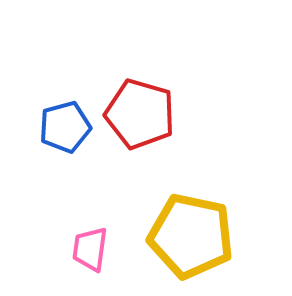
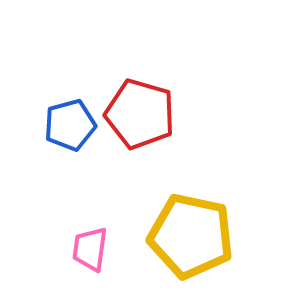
blue pentagon: moved 5 px right, 2 px up
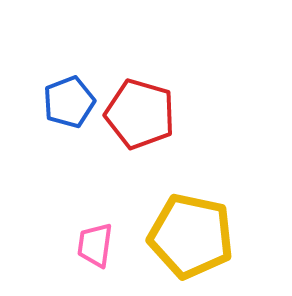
blue pentagon: moved 1 px left, 23 px up; rotated 6 degrees counterclockwise
pink trapezoid: moved 5 px right, 4 px up
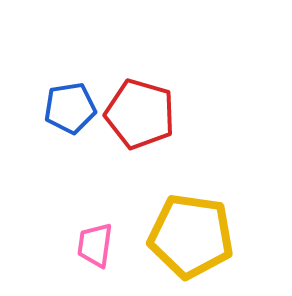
blue pentagon: moved 1 px right, 6 px down; rotated 12 degrees clockwise
yellow pentagon: rotated 4 degrees counterclockwise
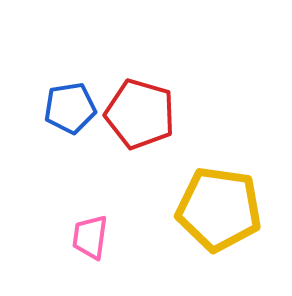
yellow pentagon: moved 28 px right, 27 px up
pink trapezoid: moved 5 px left, 8 px up
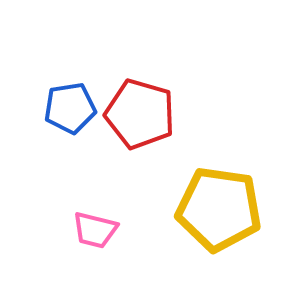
pink trapezoid: moved 5 px right, 7 px up; rotated 84 degrees counterclockwise
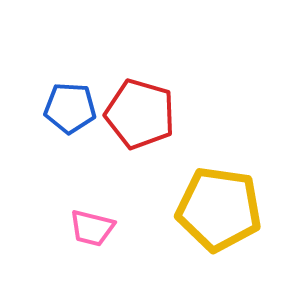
blue pentagon: rotated 12 degrees clockwise
pink trapezoid: moved 3 px left, 2 px up
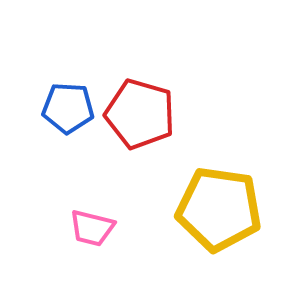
blue pentagon: moved 2 px left
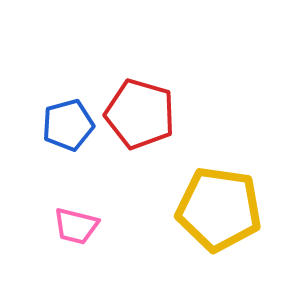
blue pentagon: moved 17 px down; rotated 18 degrees counterclockwise
pink trapezoid: moved 16 px left, 2 px up
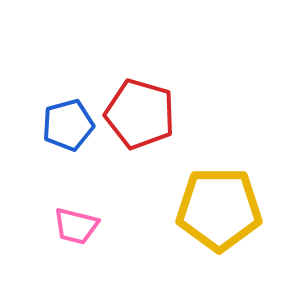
yellow pentagon: rotated 8 degrees counterclockwise
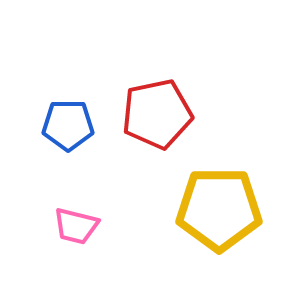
red pentagon: moved 17 px right; rotated 28 degrees counterclockwise
blue pentagon: rotated 15 degrees clockwise
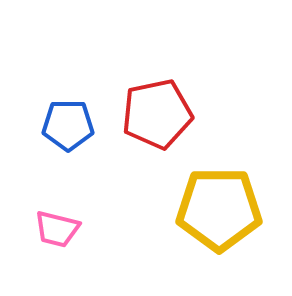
pink trapezoid: moved 19 px left, 3 px down
